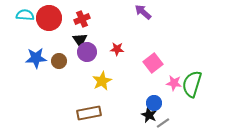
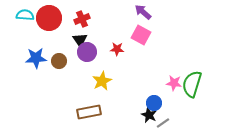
pink square: moved 12 px left, 28 px up; rotated 24 degrees counterclockwise
brown rectangle: moved 1 px up
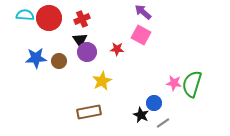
black star: moved 8 px left
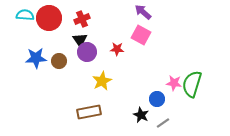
blue circle: moved 3 px right, 4 px up
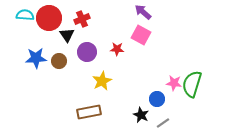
black triangle: moved 13 px left, 5 px up
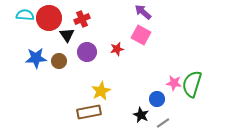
red star: rotated 16 degrees counterclockwise
yellow star: moved 1 px left, 10 px down
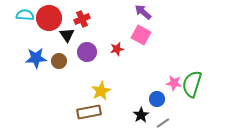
black star: rotated 14 degrees clockwise
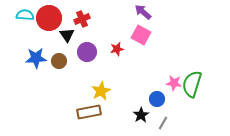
gray line: rotated 24 degrees counterclockwise
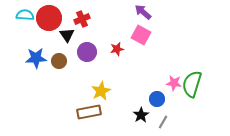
gray line: moved 1 px up
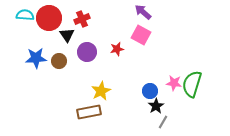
blue circle: moved 7 px left, 8 px up
black star: moved 15 px right, 9 px up
